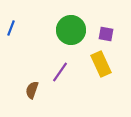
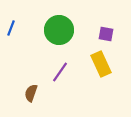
green circle: moved 12 px left
brown semicircle: moved 1 px left, 3 px down
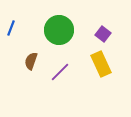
purple square: moved 3 px left; rotated 28 degrees clockwise
purple line: rotated 10 degrees clockwise
brown semicircle: moved 32 px up
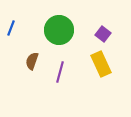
brown semicircle: moved 1 px right
purple line: rotated 30 degrees counterclockwise
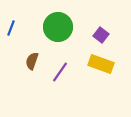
green circle: moved 1 px left, 3 px up
purple square: moved 2 px left, 1 px down
yellow rectangle: rotated 45 degrees counterclockwise
purple line: rotated 20 degrees clockwise
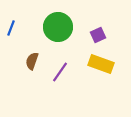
purple square: moved 3 px left; rotated 28 degrees clockwise
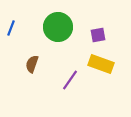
purple square: rotated 14 degrees clockwise
brown semicircle: moved 3 px down
purple line: moved 10 px right, 8 px down
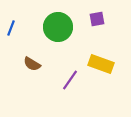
purple square: moved 1 px left, 16 px up
brown semicircle: rotated 78 degrees counterclockwise
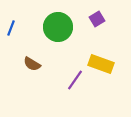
purple square: rotated 21 degrees counterclockwise
purple line: moved 5 px right
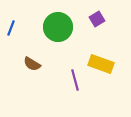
purple line: rotated 50 degrees counterclockwise
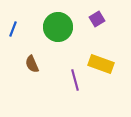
blue line: moved 2 px right, 1 px down
brown semicircle: rotated 36 degrees clockwise
